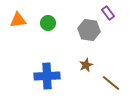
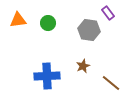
brown star: moved 3 px left, 1 px down
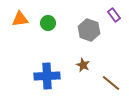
purple rectangle: moved 6 px right, 2 px down
orange triangle: moved 2 px right, 1 px up
gray hexagon: rotated 10 degrees clockwise
brown star: moved 1 px up; rotated 24 degrees counterclockwise
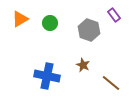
orange triangle: rotated 24 degrees counterclockwise
green circle: moved 2 px right
blue cross: rotated 15 degrees clockwise
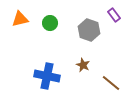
orange triangle: rotated 18 degrees clockwise
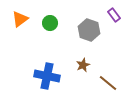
orange triangle: rotated 24 degrees counterclockwise
brown star: rotated 24 degrees clockwise
brown line: moved 3 px left
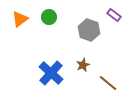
purple rectangle: rotated 16 degrees counterclockwise
green circle: moved 1 px left, 6 px up
blue cross: moved 4 px right, 3 px up; rotated 30 degrees clockwise
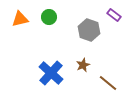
orange triangle: rotated 24 degrees clockwise
